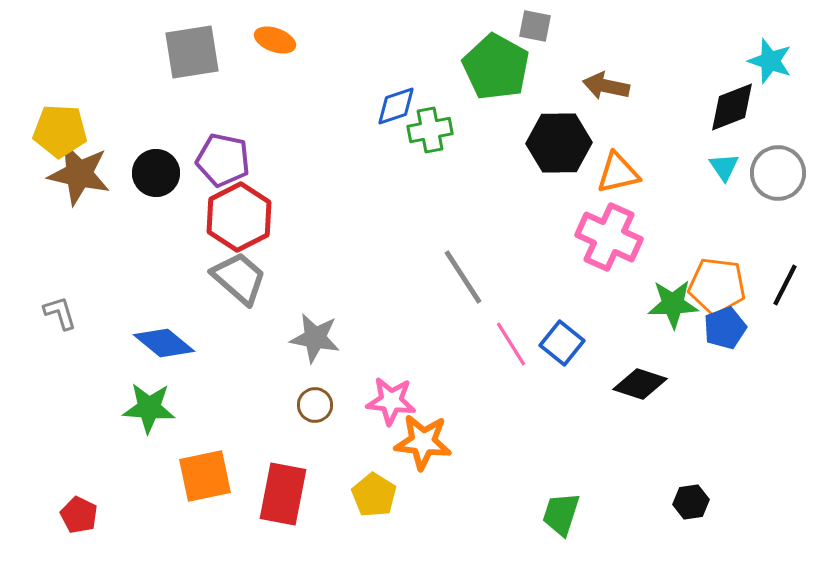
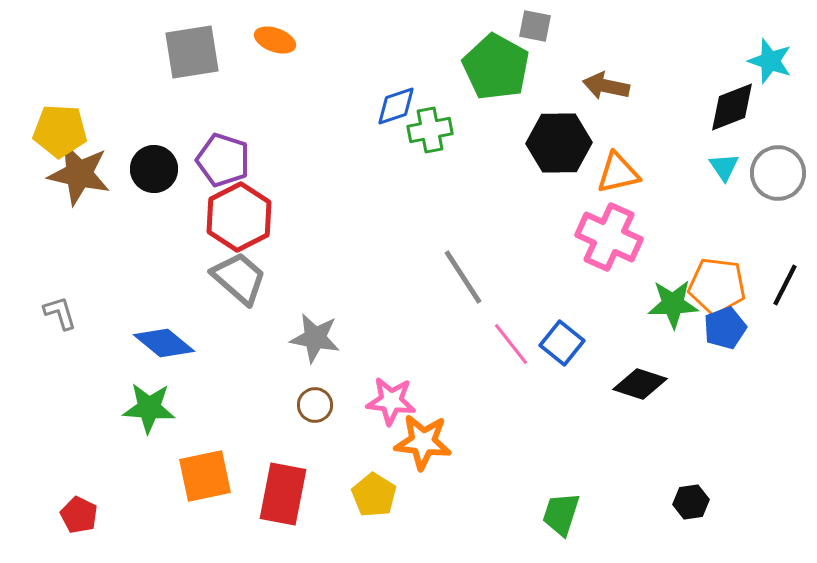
purple pentagon at (223, 160): rotated 6 degrees clockwise
black circle at (156, 173): moved 2 px left, 4 px up
pink line at (511, 344): rotated 6 degrees counterclockwise
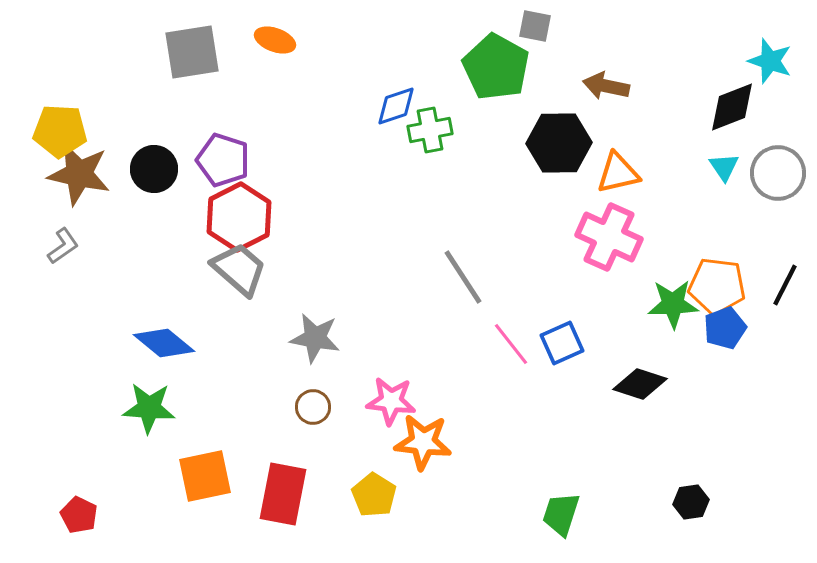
gray trapezoid at (239, 278): moved 9 px up
gray L-shape at (60, 313): moved 3 px right, 67 px up; rotated 72 degrees clockwise
blue square at (562, 343): rotated 27 degrees clockwise
brown circle at (315, 405): moved 2 px left, 2 px down
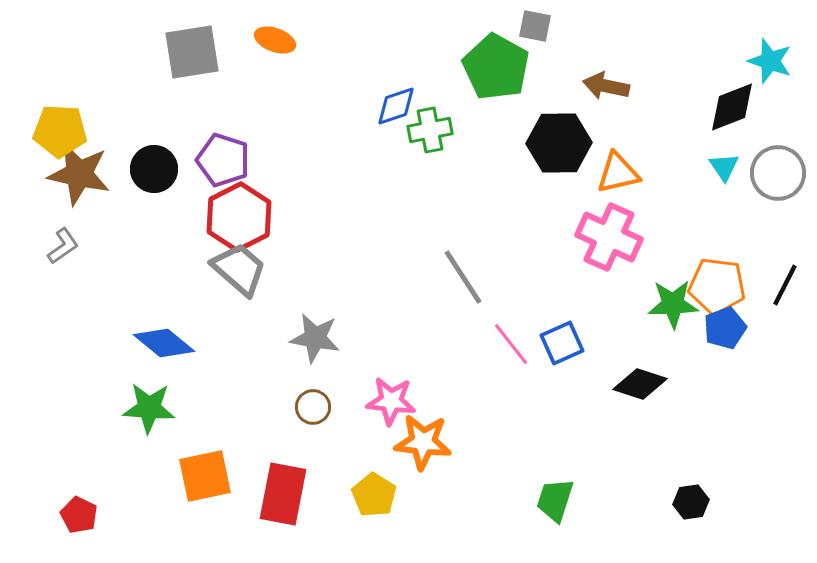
green trapezoid at (561, 514): moved 6 px left, 14 px up
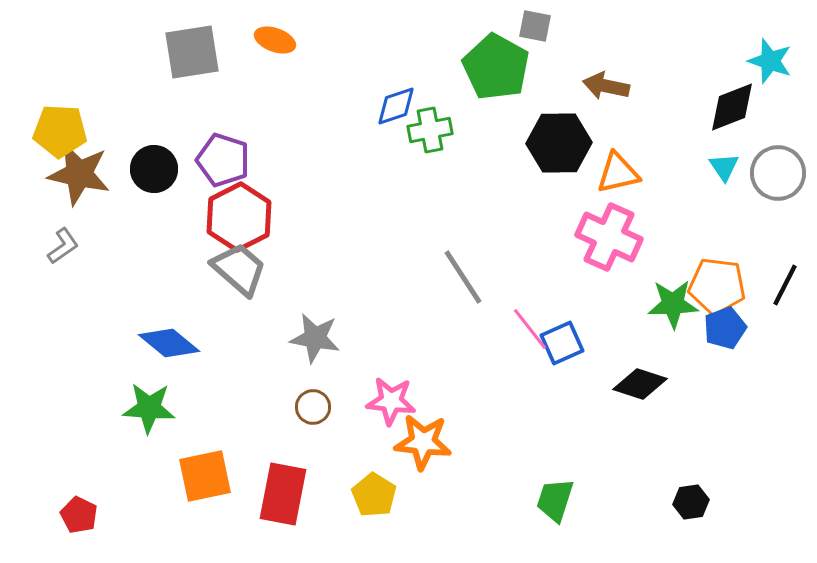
blue diamond at (164, 343): moved 5 px right
pink line at (511, 344): moved 19 px right, 15 px up
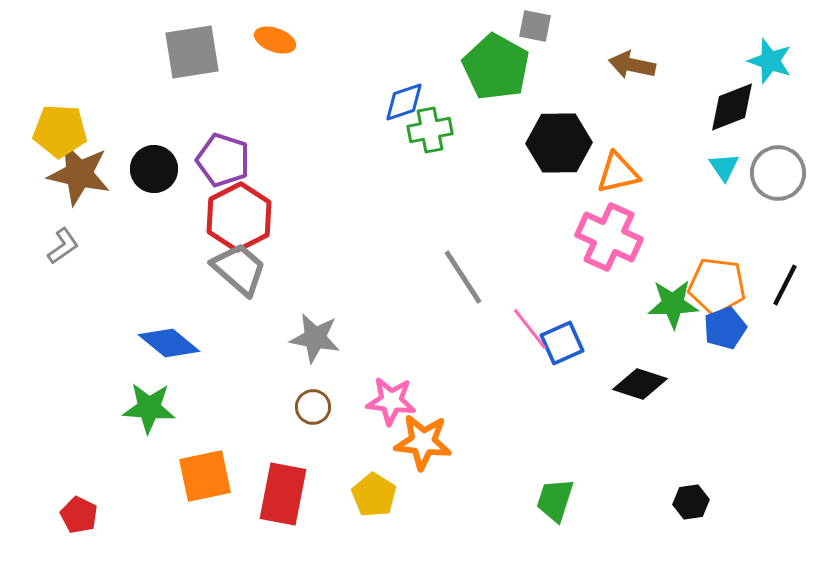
brown arrow at (606, 86): moved 26 px right, 21 px up
blue diamond at (396, 106): moved 8 px right, 4 px up
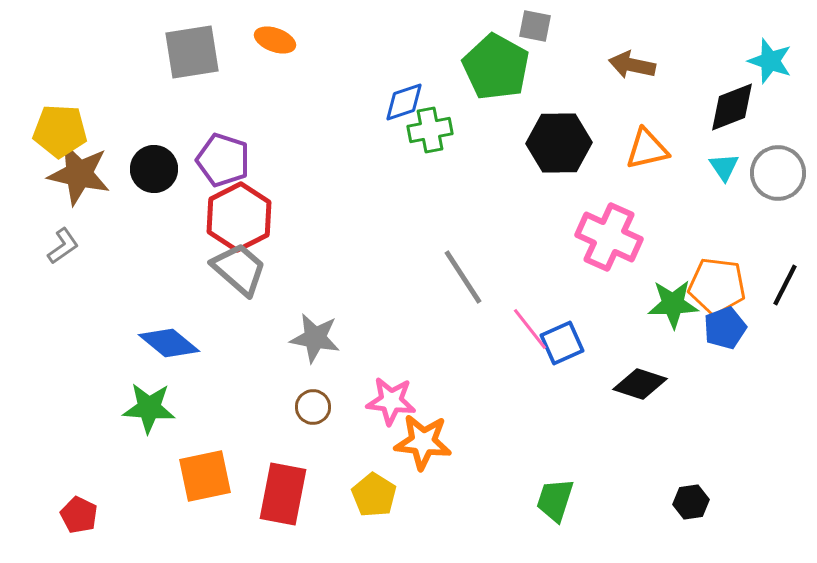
orange triangle at (618, 173): moved 29 px right, 24 px up
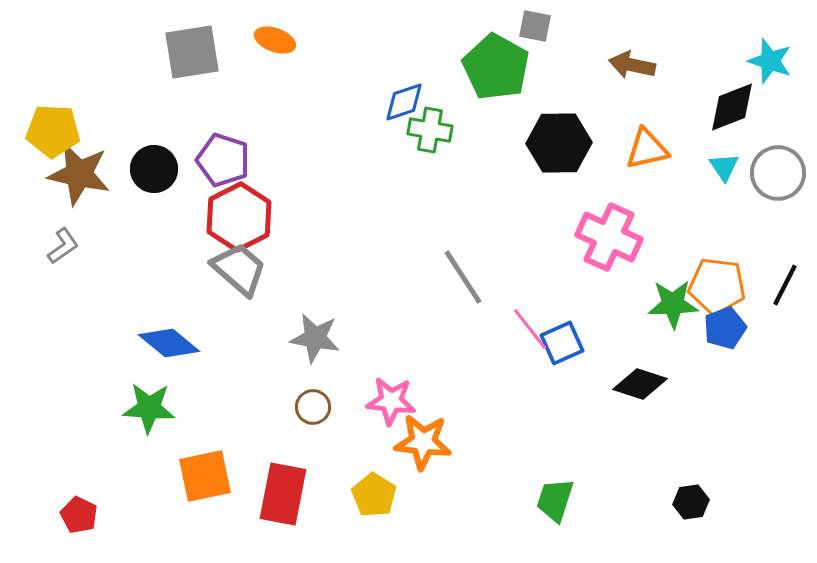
green cross at (430, 130): rotated 21 degrees clockwise
yellow pentagon at (60, 131): moved 7 px left
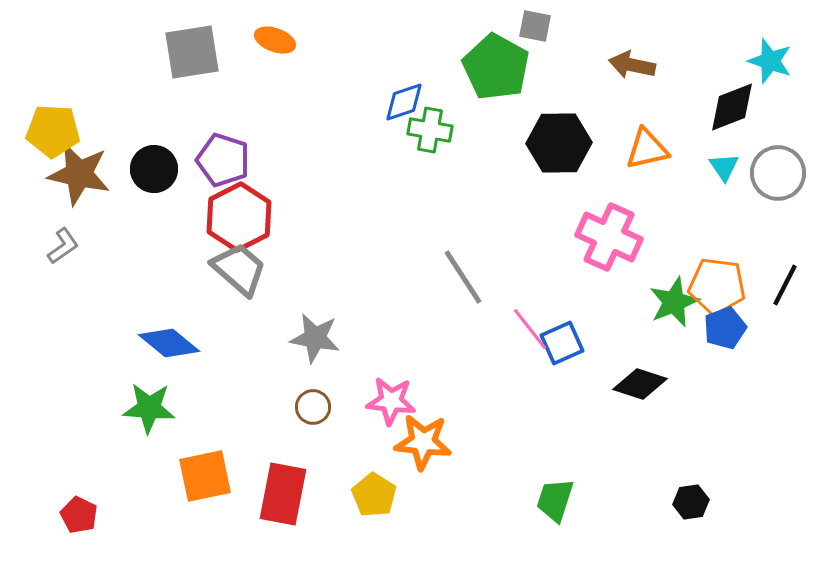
green star at (673, 304): moved 1 px right, 2 px up; rotated 21 degrees counterclockwise
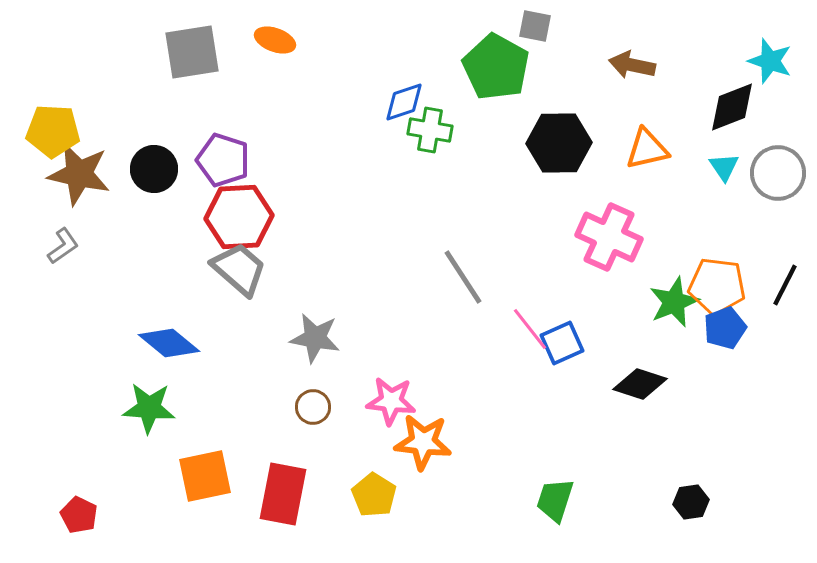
red hexagon at (239, 217): rotated 24 degrees clockwise
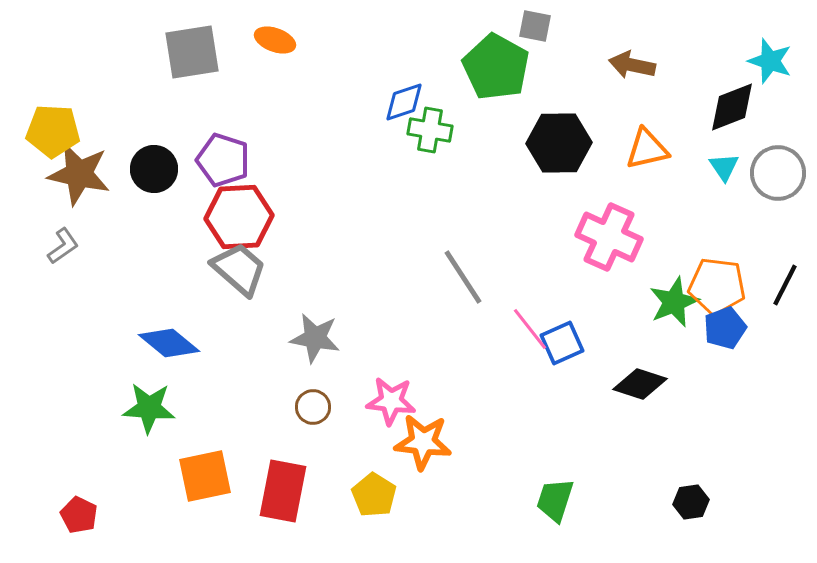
red rectangle at (283, 494): moved 3 px up
